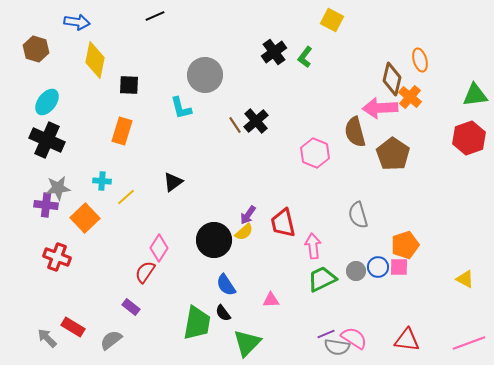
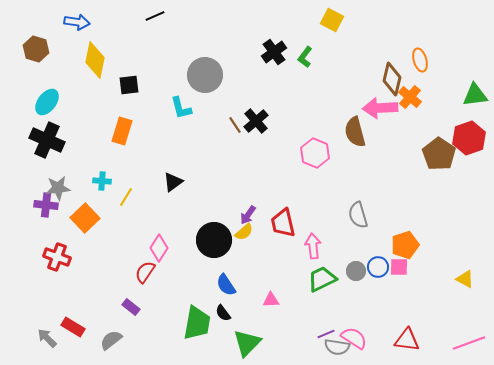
black square at (129, 85): rotated 10 degrees counterclockwise
brown pentagon at (393, 154): moved 46 px right
yellow line at (126, 197): rotated 18 degrees counterclockwise
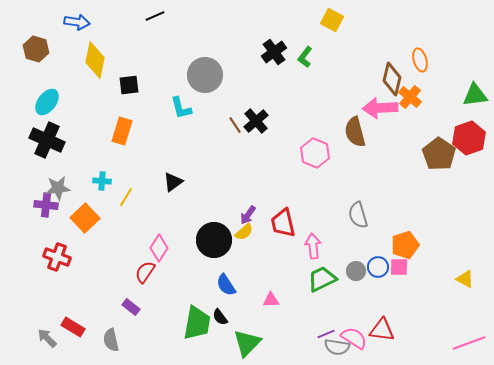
black semicircle at (223, 313): moved 3 px left, 4 px down
gray semicircle at (111, 340): rotated 65 degrees counterclockwise
red triangle at (407, 340): moved 25 px left, 10 px up
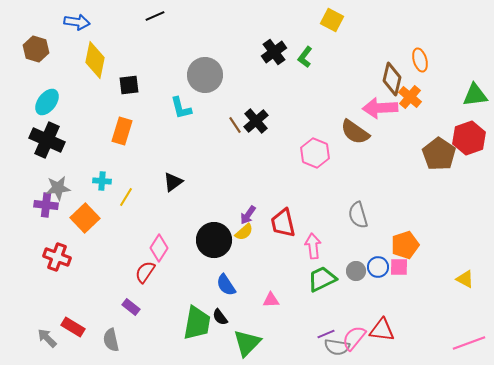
brown semicircle at (355, 132): rotated 40 degrees counterclockwise
pink semicircle at (354, 338): rotated 84 degrees counterclockwise
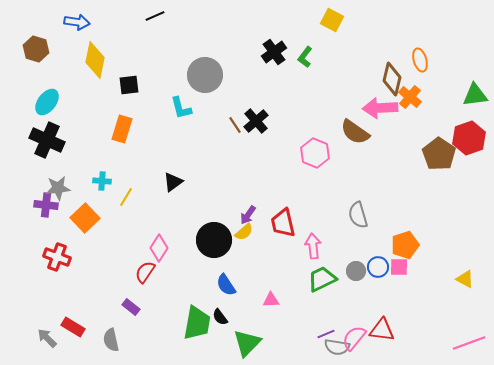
orange rectangle at (122, 131): moved 2 px up
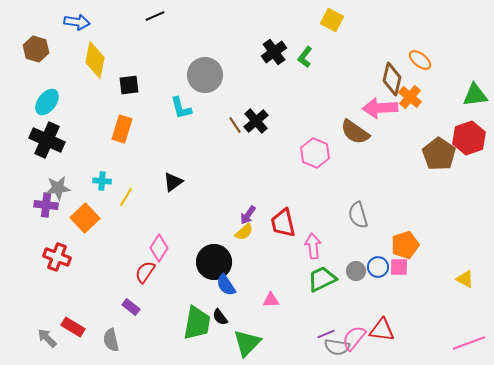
orange ellipse at (420, 60): rotated 35 degrees counterclockwise
black circle at (214, 240): moved 22 px down
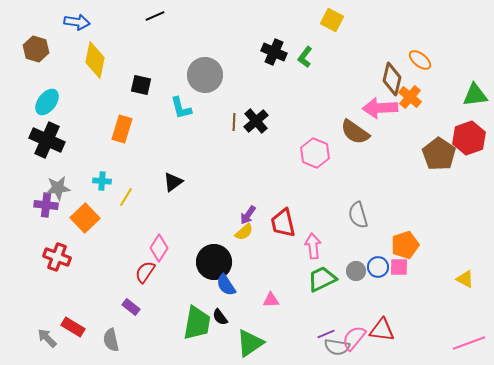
black cross at (274, 52): rotated 30 degrees counterclockwise
black square at (129, 85): moved 12 px right; rotated 20 degrees clockwise
brown line at (235, 125): moved 1 px left, 3 px up; rotated 36 degrees clockwise
green triangle at (247, 343): moved 3 px right; rotated 12 degrees clockwise
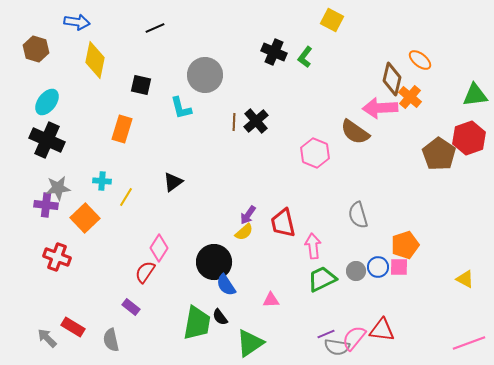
black line at (155, 16): moved 12 px down
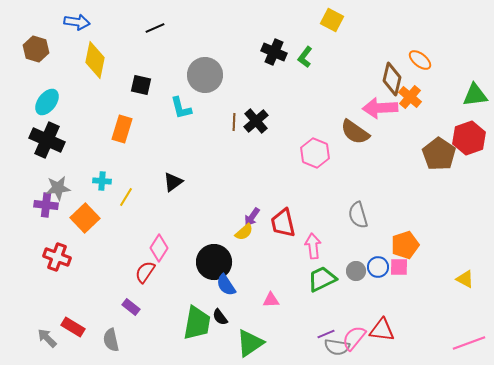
purple arrow at (248, 215): moved 4 px right, 2 px down
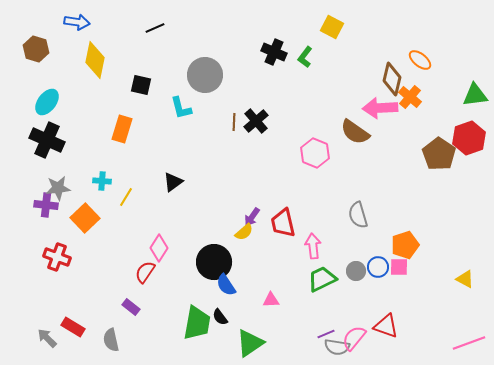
yellow square at (332, 20): moved 7 px down
red triangle at (382, 330): moved 4 px right, 4 px up; rotated 12 degrees clockwise
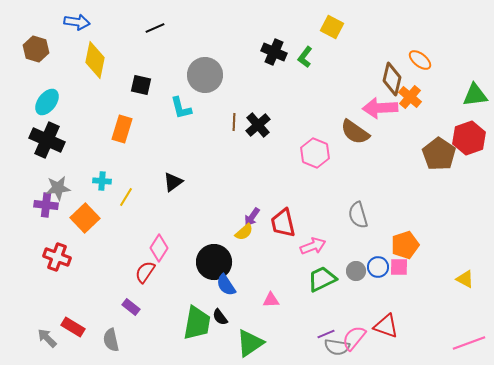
black cross at (256, 121): moved 2 px right, 4 px down
pink arrow at (313, 246): rotated 75 degrees clockwise
